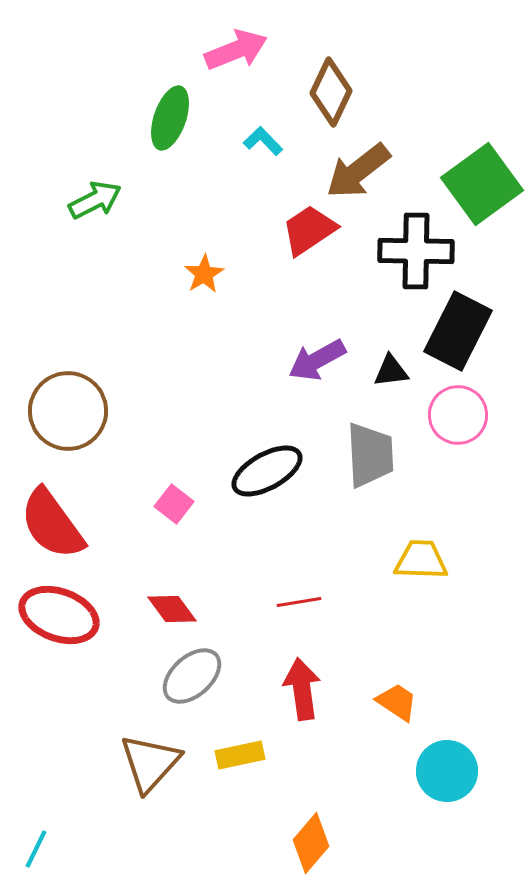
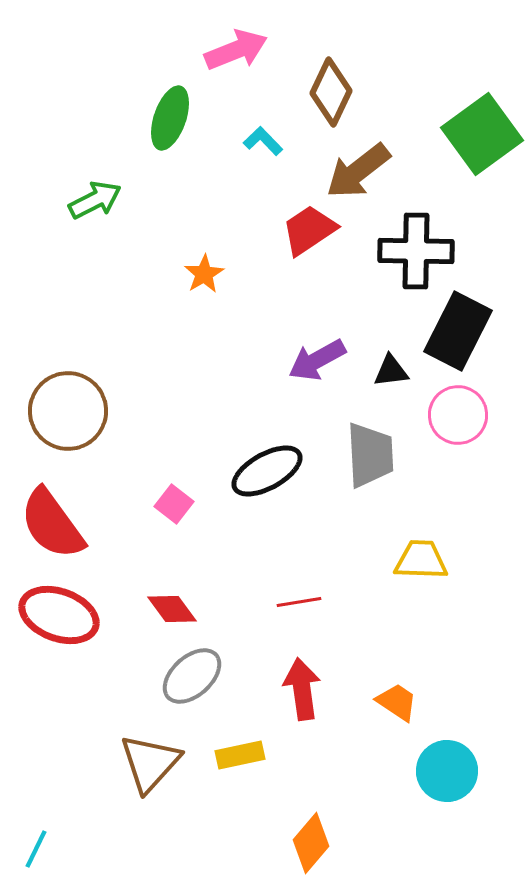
green square: moved 50 px up
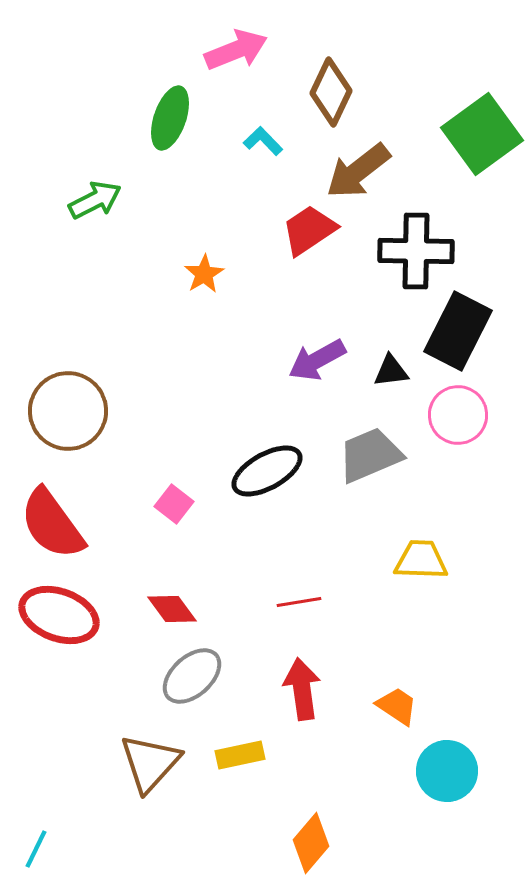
gray trapezoid: rotated 110 degrees counterclockwise
orange trapezoid: moved 4 px down
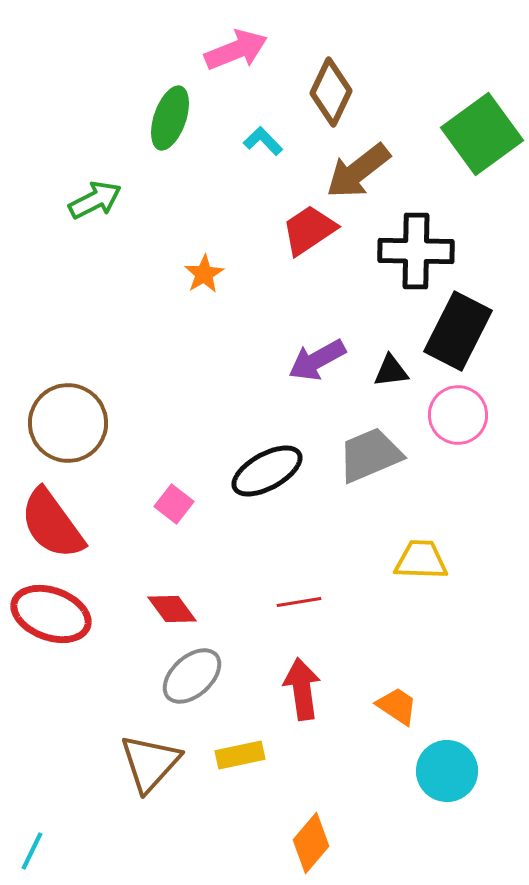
brown circle: moved 12 px down
red ellipse: moved 8 px left, 1 px up
cyan line: moved 4 px left, 2 px down
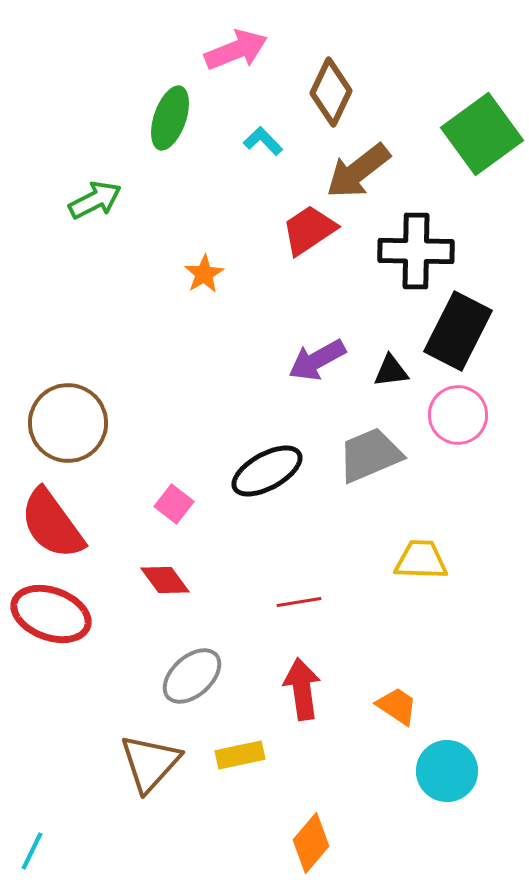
red diamond: moved 7 px left, 29 px up
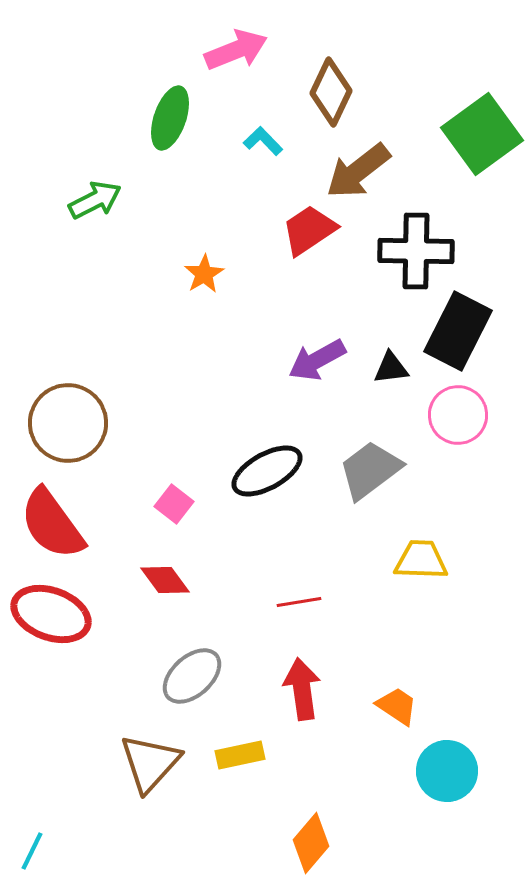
black triangle: moved 3 px up
gray trapezoid: moved 15 px down; rotated 14 degrees counterclockwise
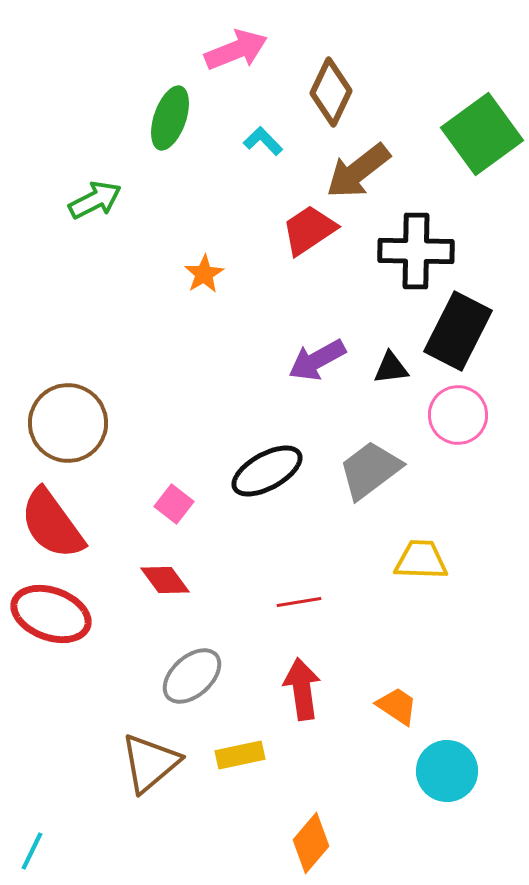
brown triangle: rotated 8 degrees clockwise
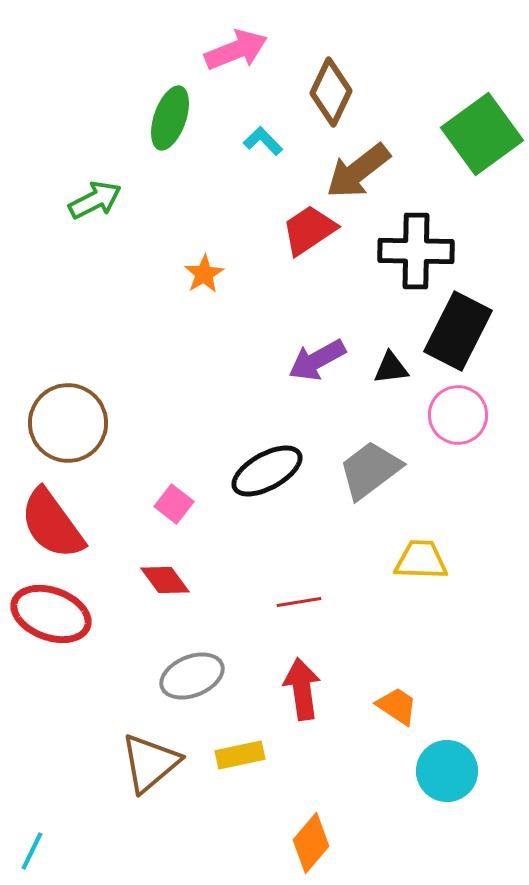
gray ellipse: rotated 20 degrees clockwise
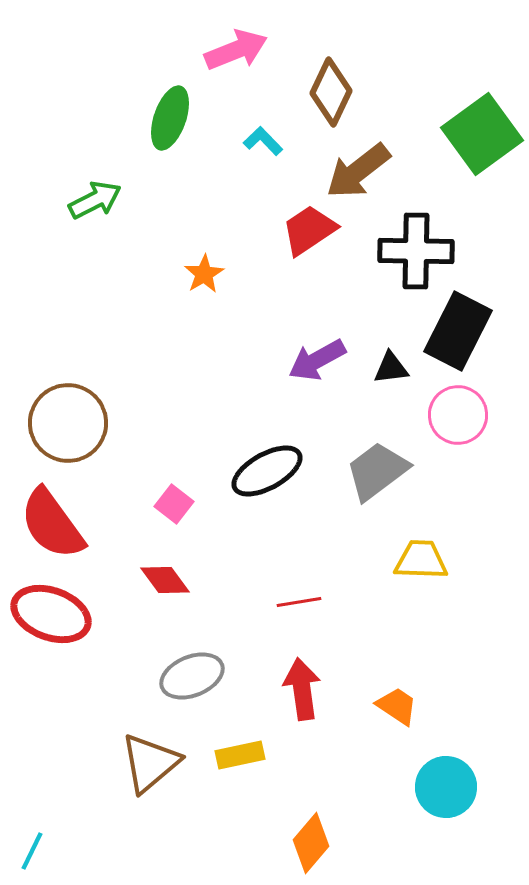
gray trapezoid: moved 7 px right, 1 px down
cyan circle: moved 1 px left, 16 px down
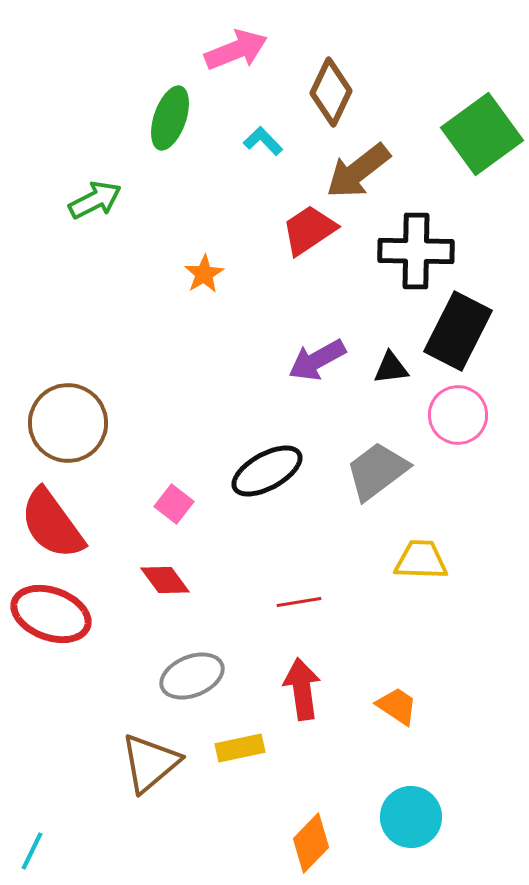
yellow rectangle: moved 7 px up
cyan circle: moved 35 px left, 30 px down
orange diamond: rotated 4 degrees clockwise
